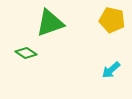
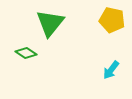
green triangle: rotated 32 degrees counterclockwise
cyan arrow: rotated 12 degrees counterclockwise
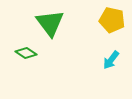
green triangle: rotated 16 degrees counterclockwise
cyan arrow: moved 10 px up
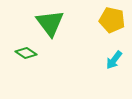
cyan arrow: moved 3 px right
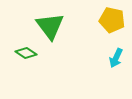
green triangle: moved 3 px down
cyan arrow: moved 2 px right, 2 px up; rotated 12 degrees counterclockwise
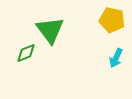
green triangle: moved 4 px down
green diamond: rotated 55 degrees counterclockwise
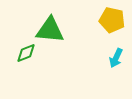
green triangle: rotated 48 degrees counterclockwise
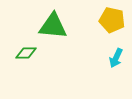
green triangle: moved 3 px right, 4 px up
green diamond: rotated 20 degrees clockwise
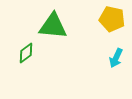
yellow pentagon: moved 1 px up
green diamond: rotated 35 degrees counterclockwise
